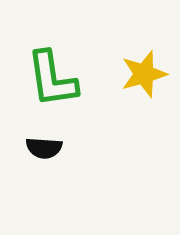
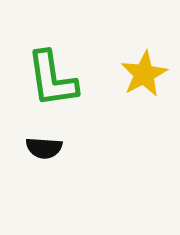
yellow star: rotated 12 degrees counterclockwise
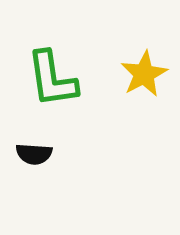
black semicircle: moved 10 px left, 6 px down
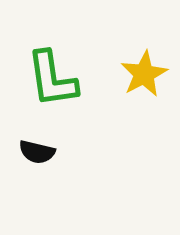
black semicircle: moved 3 px right, 2 px up; rotated 9 degrees clockwise
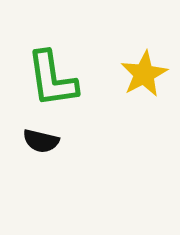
black semicircle: moved 4 px right, 11 px up
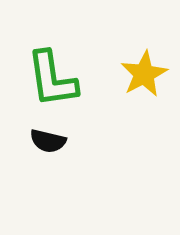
black semicircle: moved 7 px right
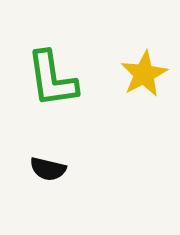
black semicircle: moved 28 px down
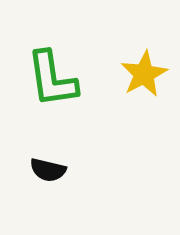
black semicircle: moved 1 px down
